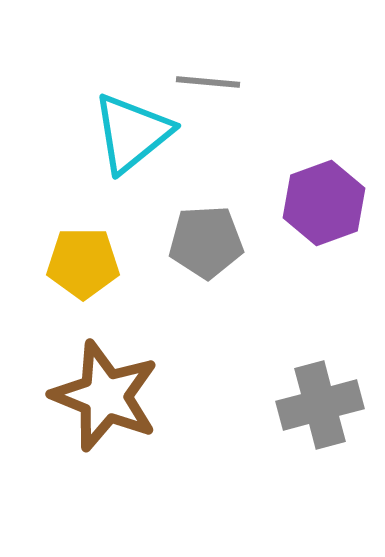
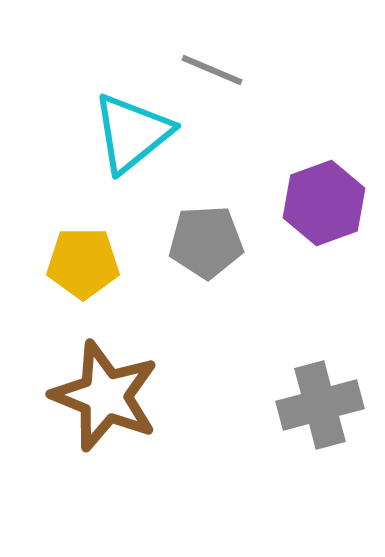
gray line: moved 4 px right, 12 px up; rotated 18 degrees clockwise
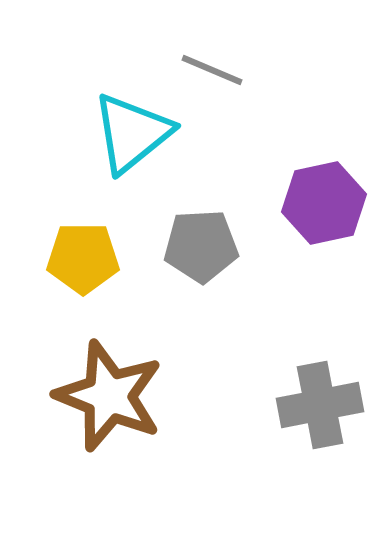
purple hexagon: rotated 8 degrees clockwise
gray pentagon: moved 5 px left, 4 px down
yellow pentagon: moved 5 px up
brown star: moved 4 px right
gray cross: rotated 4 degrees clockwise
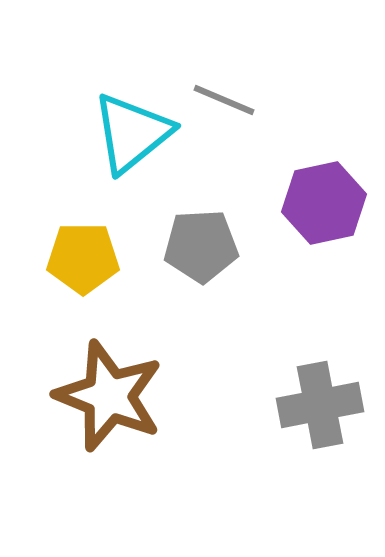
gray line: moved 12 px right, 30 px down
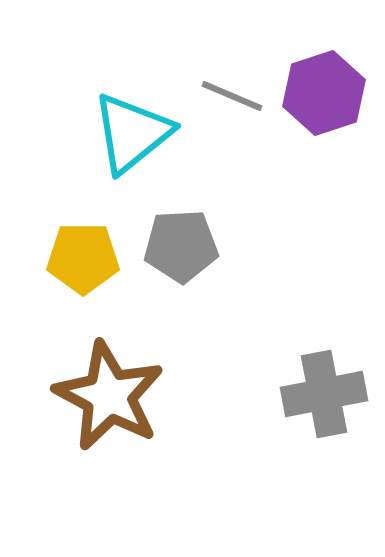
gray line: moved 8 px right, 4 px up
purple hexagon: moved 110 px up; rotated 6 degrees counterclockwise
gray pentagon: moved 20 px left
brown star: rotated 6 degrees clockwise
gray cross: moved 4 px right, 11 px up
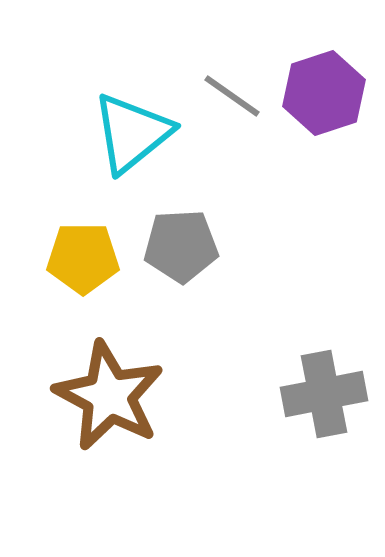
gray line: rotated 12 degrees clockwise
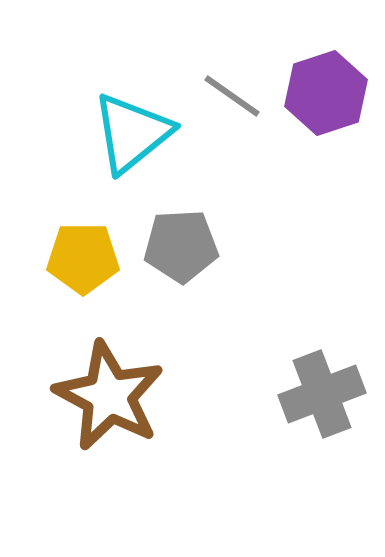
purple hexagon: moved 2 px right
gray cross: moved 2 px left; rotated 10 degrees counterclockwise
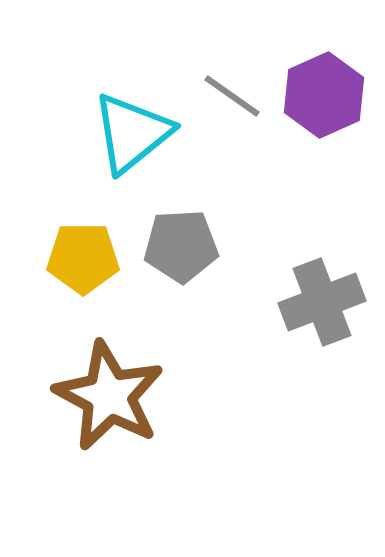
purple hexagon: moved 2 px left, 2 px down; rotated 6 degrees counterclockwise
gray cross: moved 92 px up
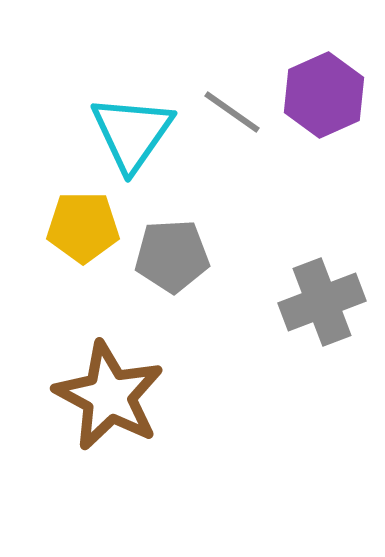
gray line: moved 16 px down
cyan triangle: rotated 16 degrees counterclockwise
gray pentagon: moved 9 px left, 10 px down
yellow pentagon: moved 31 px up
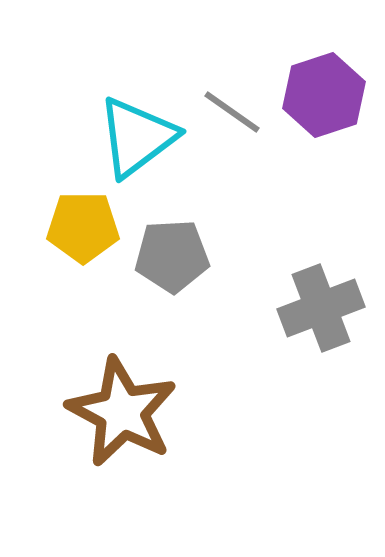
purple hexagon: rotated 6 degrees clockwise
cyan triangle: moved 5 px right, 4 px down; rotated 18 degrees clockwise
gray cross: moved 1 px left, 6 px down
brown star: moved 13 px right, 16 px down
